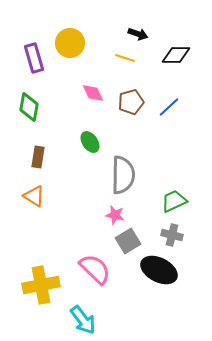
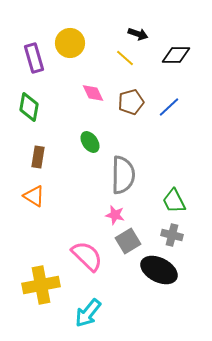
yellow line: rotated 24 degrees clockwise
green trapezoid: rotated 92 degrees counterclockwise
pink semicircle: moved 8 px left, 13 px up
cyan arrow: moved 5 px right, 7 px up; rotated 76 degrees clockwise
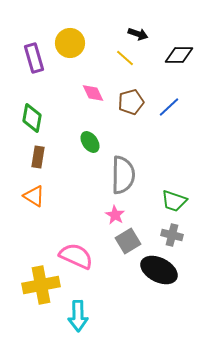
black diamond: moved 3 px right
green diamond: moved 3 px right, 11 px down
green trapezoid: rotated 44 degrees counterclockwise
pink star: rotated 18 degrees clockwise
pink semicircle: moved 11 px left; rotated 20 degrees counterclockwise
cyan arrow: moved 10 px left, 3 px down; rotated 40 degrees counterclockwise
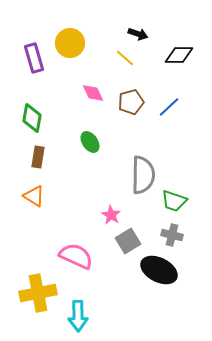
gray semicircle: moved 20 px right
pink star: moved 4 px left
yellow cross: moved 3 px left, 8 px down
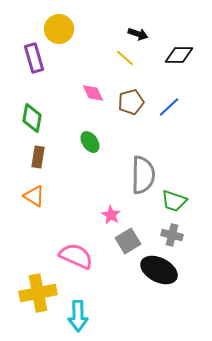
yellow circle: moved 11 px left, 14 px up
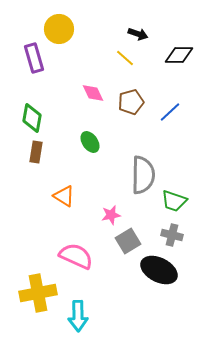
blue line: moved 1 px right, 5 px down
brown rectangle: moved 2 px left, 5 px up
orange triangle: moved 30 px right
pink star: rotated 30 degrees clockwise
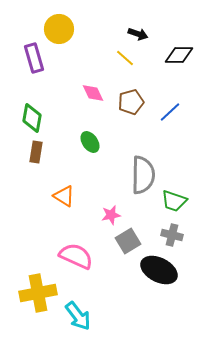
cyan arrow: rotated 36 degrees counterclockwise
